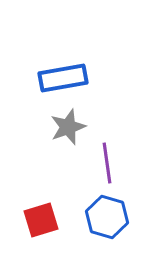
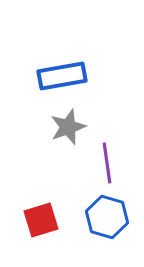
blue rectangle: moved 1 px left, 2 px up
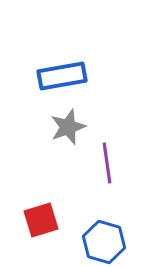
blue hexagon: moved 3 px left, 25 px down
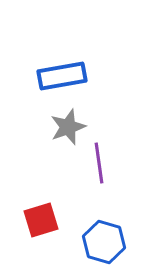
purple line: moved 8 px left
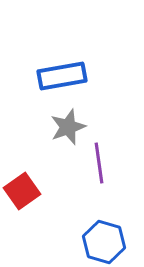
red square: moved 19 px left, 29 px up; rotated 18 degrees counterclockwise
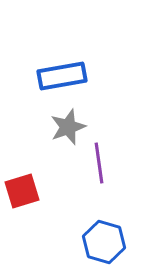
red square: rotated 18 degrees clockwise
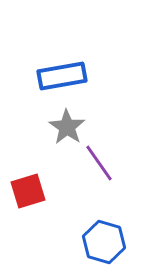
gray star: moved 1 px left; rotated 18 degrees counterclockwise
purple line: rotated 27 degrees counterclockwise
red square: moved 6 px right
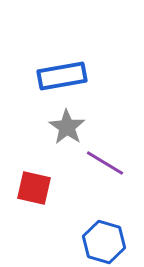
purple line: moved 6 px right; rotated 24 degrees counterclockwise
red square: moved 6 px right, 3 px up; rotated 30 degrees clockwise
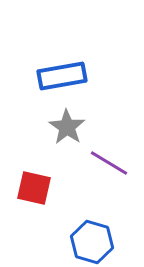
purple line: moved 4 px right
blue hexagon: moved 12 px left
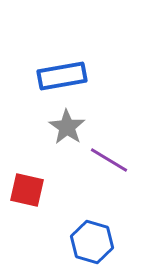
purple line: moved 3 px up
red square: moved 7 px left, 2 px down
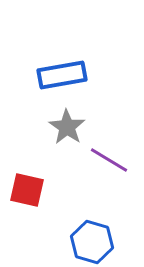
blue rectangle: moved 1 px up
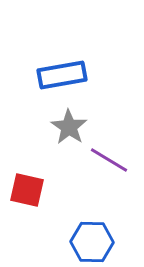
gray star: moved 2 px right
blue hexagon: rotated 15 degrees counterclockwise
